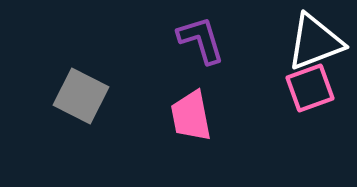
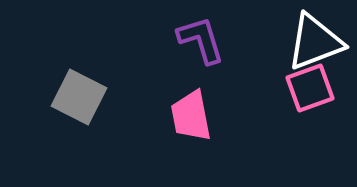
gray square: moved 2 px left, 1 px down
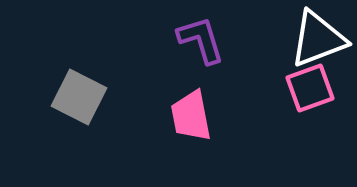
white triangle: moved 3 px right, 3 px up
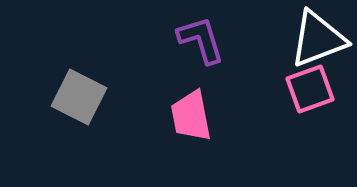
pink square: moved 1 px down
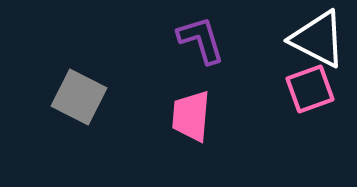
white triangle: rotated 48 degrees clockwise
pink trapezoid: rotated 16 degrees clockwise
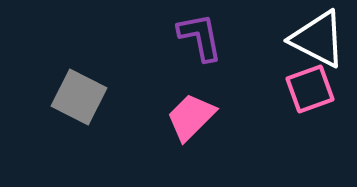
purple L-shape: moved 1 px left, 3 px up; rotated 6 degrees clockwise
pink trapezoid: moved 1 px down; rotated 40 degrees clockwise
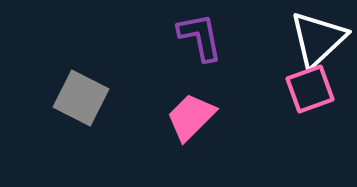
white triangle: rotated 50 degrees clockwise
gray square: moved 2 px right, 1 px down
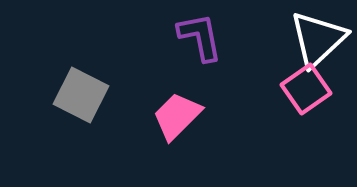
pink square: moved 4 px left; rotated 15 degrees counterclockwise
gray square: moved 3 px up
pink trapezoid: moved 14 px left, 1 px up
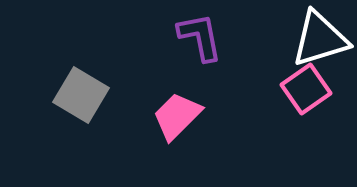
white triangle: moved 2 px right; rotated 26 degrees clockwise
gray square: rotated 4 degrees clockwise
